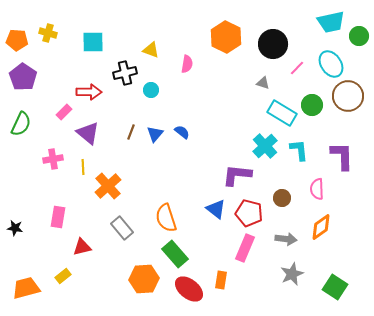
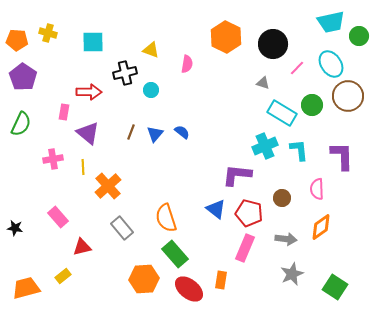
pink rectangle at (64, 112): rotated 35 degrees counterclockwise
cyan cross at (265, 146): rotated 20 degrees clockwise
pink rectangle at (58, 217): rotated 50 degrees counterclockwise
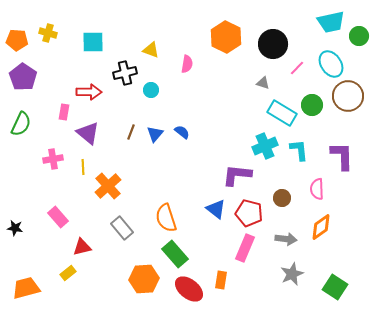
yellow rectangle at (63, 276): moved 5 px right, 3 px up
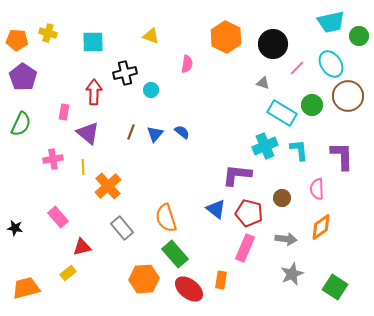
yellow triangle at (151, 50): moved 14 px up
red arrow at (89, 92): moved 5 px right; rotated 90 degrees counterclockwise
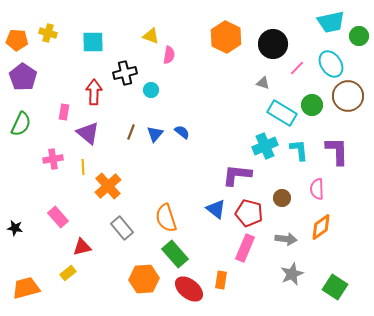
pink semicircle at (187, 64): moved 18 px left, 9 px up
purple L-shape at (342, 156): moved 5 px left, 5 px up
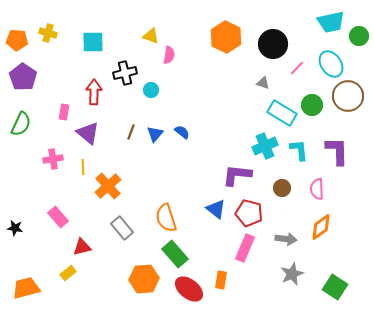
brown circle at (282, 198): moved 10 px up
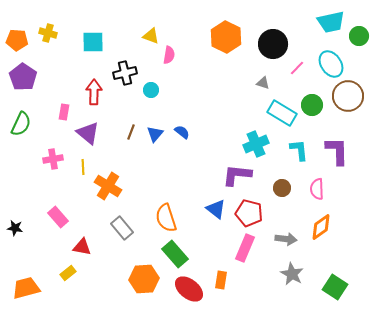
cyan cross at (265, 146): moved 9 px left, 2 px up
orange cross at (108, 186): rotated 16 degrees counterclockwise
red triangle at (82, 247): rotated 24 degrees clockwise
gray star at (292, 274): rotated 20 degrees counterclockwise
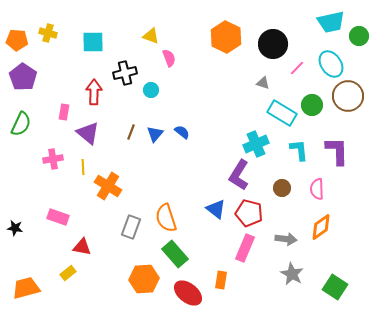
pink semicircle at (169, 55): moved 3 px down; rotated 30 degrees counterclockwise
purple L-shape at (237, 175): moved 2 px right; rotated 64 degrees counterclockwise
pink rectangle at (58, 217): rotated 30 degrees counterclockwise
gray rectangle at (122, 228): moved 9 px right, 1 px up; rotated 60 degrees clockwise
red ellipse at (189, 289): moved 1 px left, 4 px down
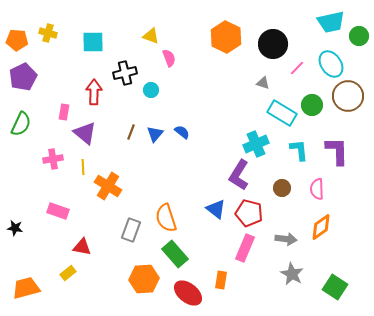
purple pentagon at (23, 77): rotated 12 degrees clockwise
purple triangle at (88, 133): moved 3 px left
pink rectangle at (58, 217): moved 6 px up
gray rectangle at (131, 227): moved 3 px down
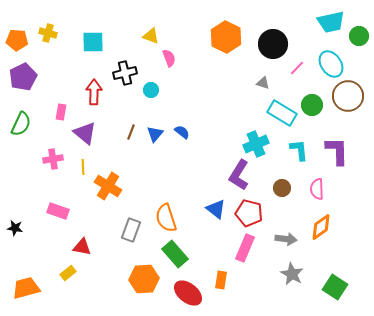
pink rectangle at (64, 112): moved 3 px left
